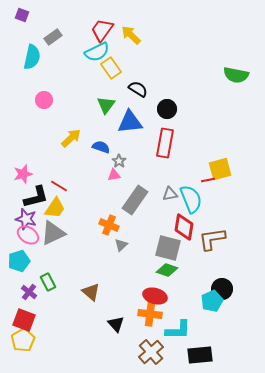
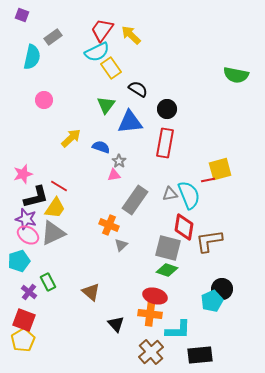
cyan semicircle at (191, 199): moved 2 px left, 4 px up
brown L-shape at (212, 239): moved 3 px left, 2 px down
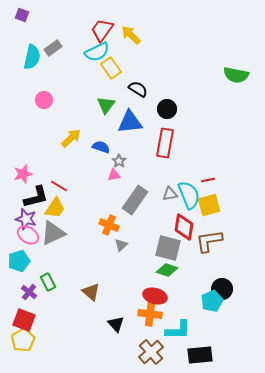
gray rectangle at (53, 37): moved 11 px down
yellow square at (220, 169): moved 11 px left, 36 px down
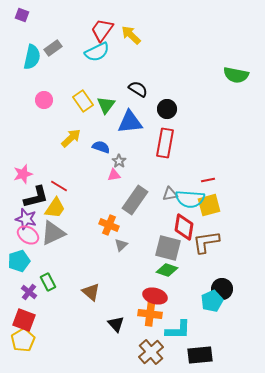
yellow rectangle at (111, 68): moved 28 px left, 33 px down
cyan semicircle at (189, 195): moved 1 px right, 4 px down; rotated 116 degrees clockwise
brown L-shape at (209, 241): moved 3 px left, 1 px down
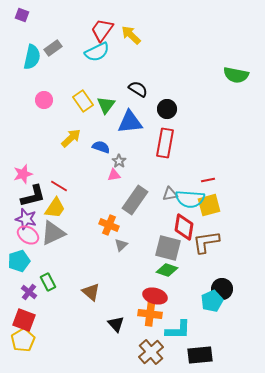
black L-shape at (36, 197): moved 3 px left, 1 px up
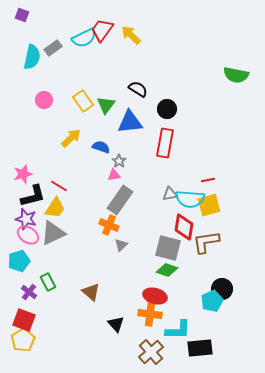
cyan semicircle at (97, 52): moved 13 px left, 14 px up
gray rectangle at (135, 200): moved 15 px left
black rectangle at (200, 355): moved 7 px up
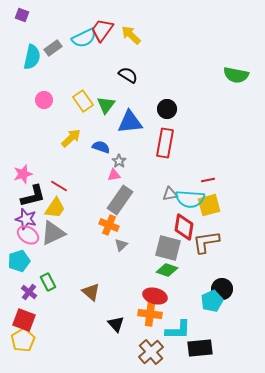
black semicircle at (138, 89): moved 10 px left, 14 px up
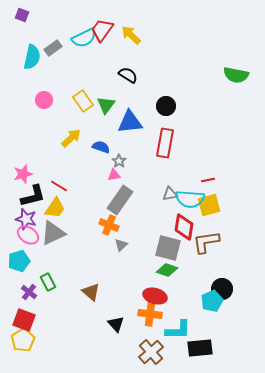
black circle at (167, 109): moved 1 px left, 3 px up
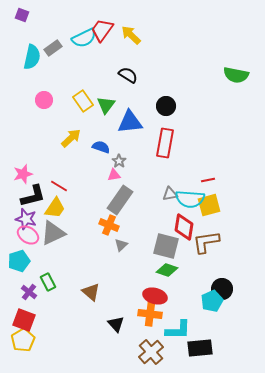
gray square at (168, 248): moved 2 px left, 2 px up
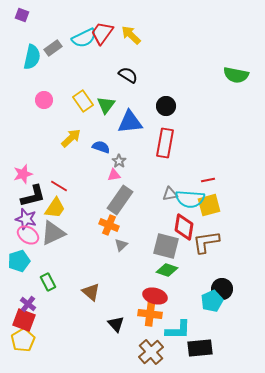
red trapezoid at (102, 30): moved 3 px down
purple cross at (29, 292): moved 1 px left, 12 px down
